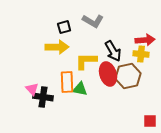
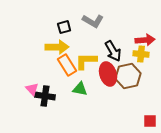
orange rectangle: moved 17 px up; rotated 30 degrees counterclockwise
black cross: moved 2 px right, 1 px up
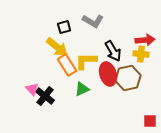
yellow arrow: rotated 40 degrees clockwise
brown hexagon: moved 2 px down
green triangle: moved 2 px right; rotated 35 degrees counterclockwise
black cross: rotated 30 degrees clockwise
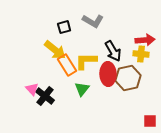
yellow arrow: moved 2 px left, 3 px down
red ellipse: rotated 15 degrees clockwise
green triangle: rotated 28 degrees counterclockwise
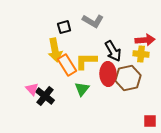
yellow arrow: rotated 40 degrees clockwise
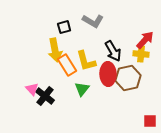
red arrow: rotated 42 degrees counterclockwise
yellow L-shape: rotated 105 degrees counterclockwise
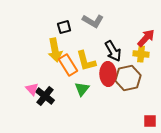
red arrow: moved 1 px right, 2 px up
orange rectangle: moved 1 px right
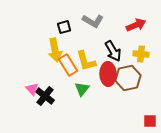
red arrow: moved 10 px left, 13 px up; rotated 24 degrees clockwise
